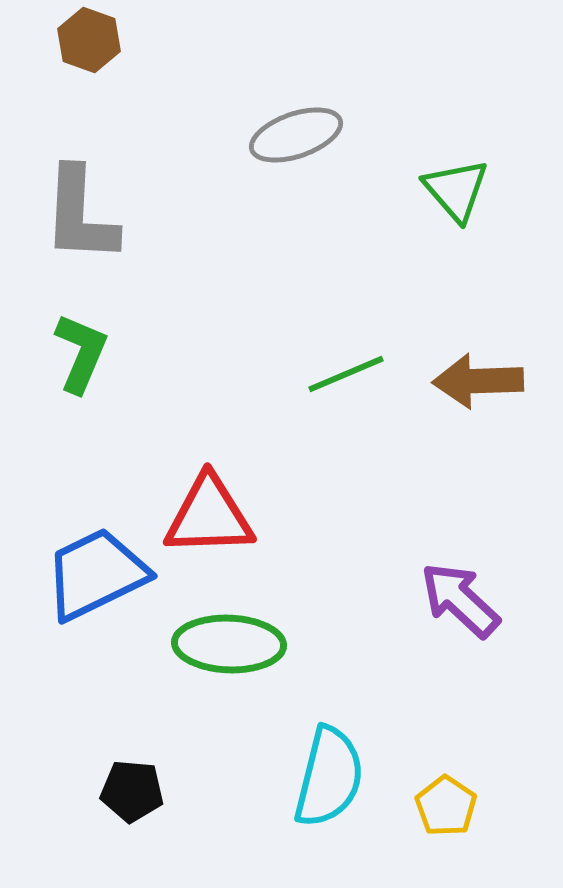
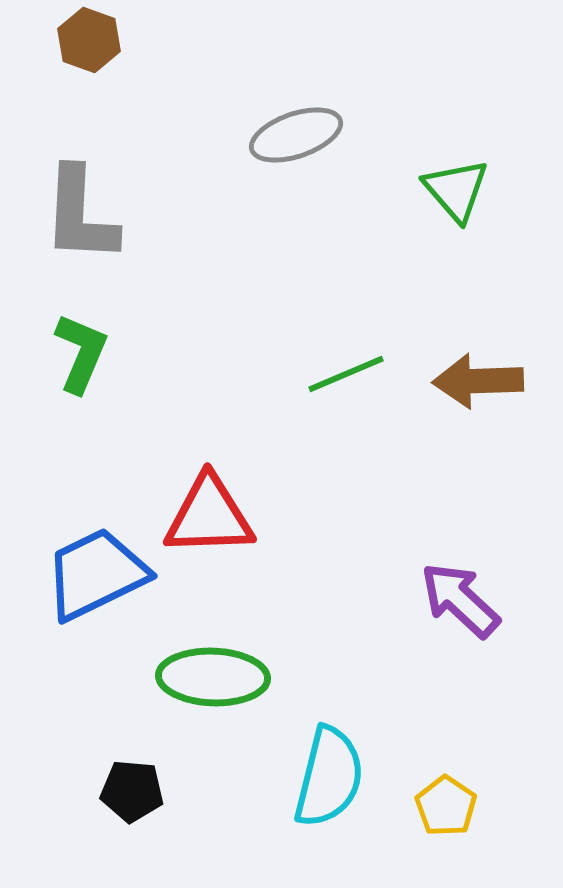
green ellipse: moved 16 px left, 33 px down
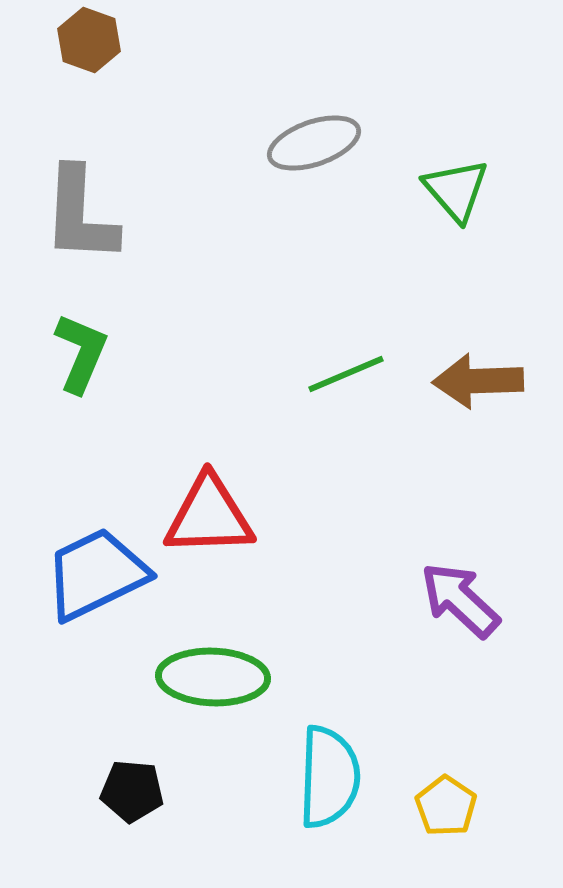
gray ellipse: moved 18 px right, 8 px down
cyan semicircle: rotated 12 degrees counterclockwise
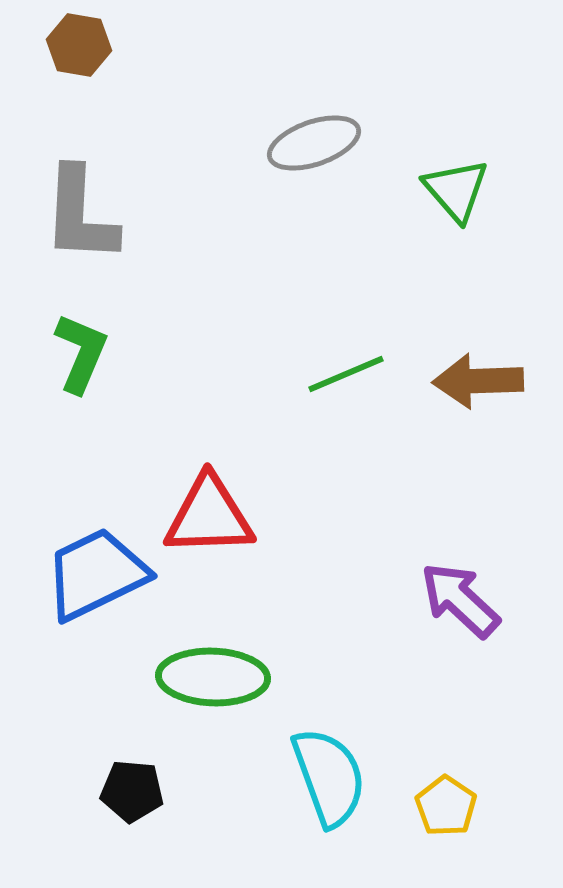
brown hexagon: moved 10 px left, 5 px down; rotated 10 degrees counterclockwise
cyan semicircle: rotated 22 degrees counterclockwise
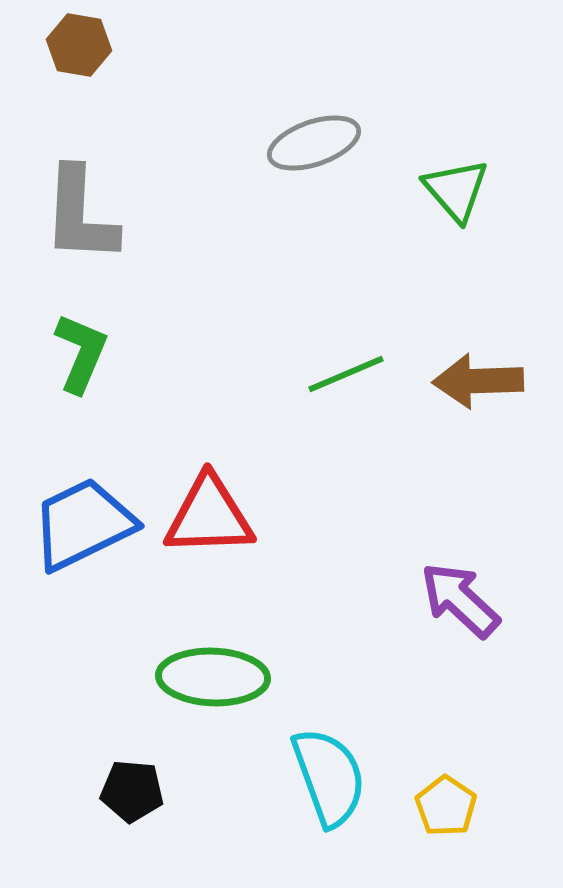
blue trapezoid: moved 13 px left, 50 px up
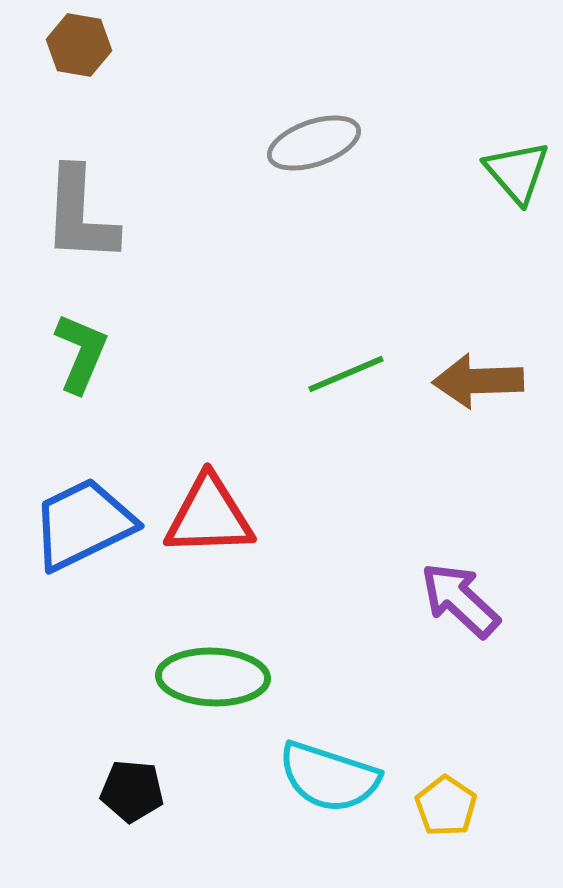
green triangle: moved 61 px right, 18 px up
cyan semicircle: rotated 128 degrees clockwise
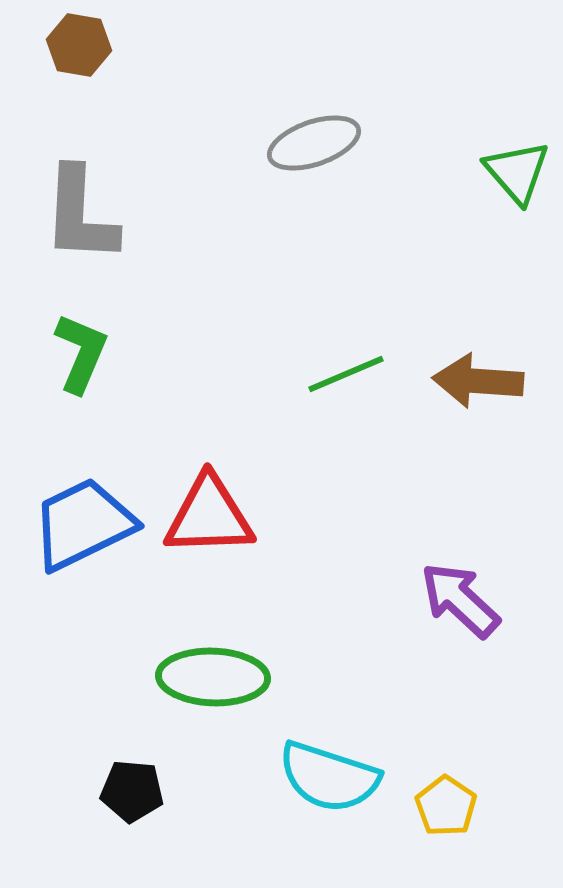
brown arrow: rotated 6 degrees clockwise
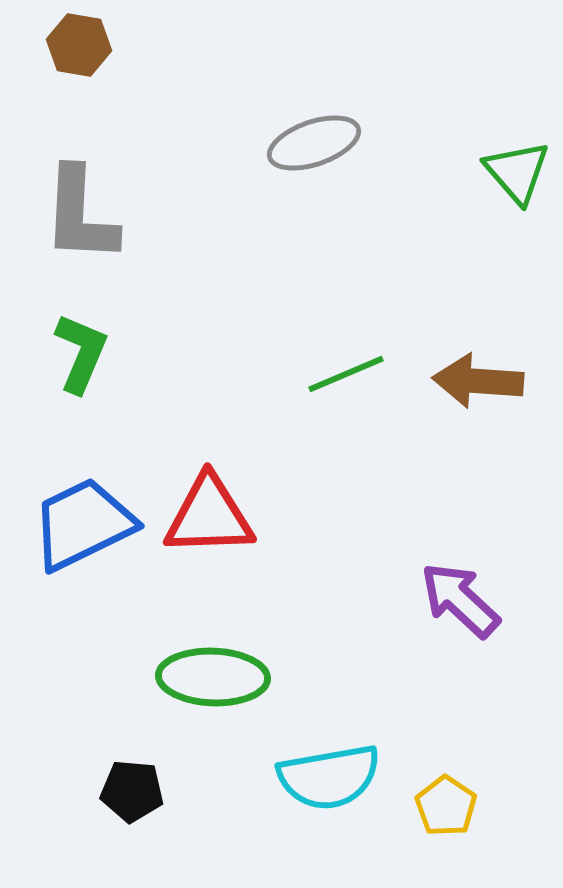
cyan semicircle: rotated 28 degrees counterclockwise
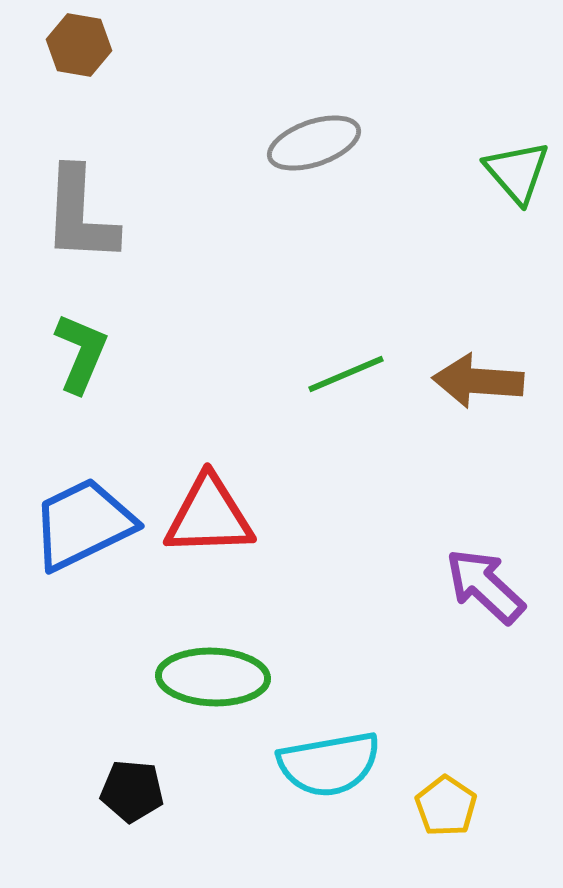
purple arrow: moved 25 px right, 14 px up
cyan semicircle: moved 13 px up
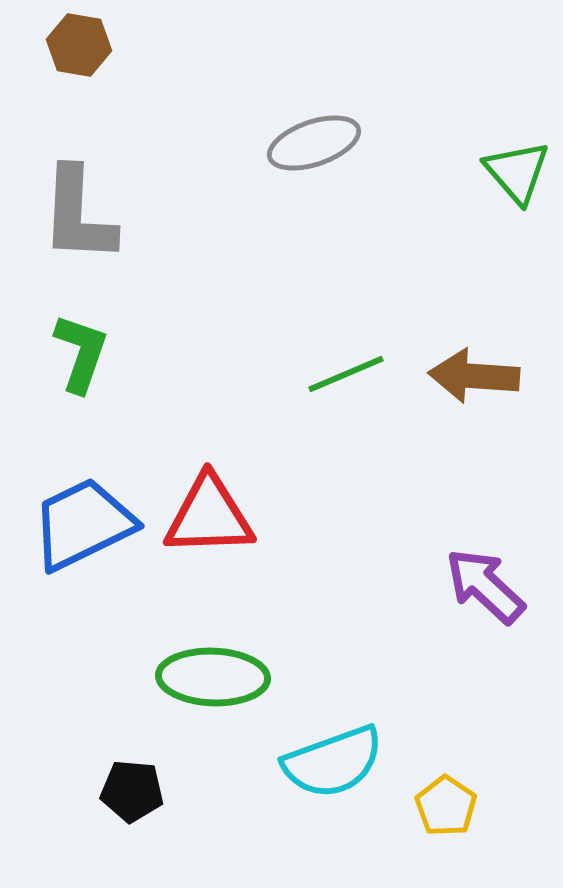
gray L-shape: moved 2 px left
green L-shape: rotated 4 degrees counterclockwise
brown arrow: moved 4 px left, 5 px up
cyan semicircle: moved 4 px right, 2 px up; rotated 10 degrees counterclockwise
